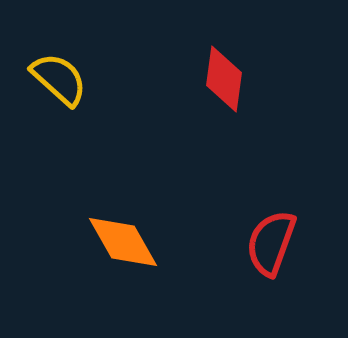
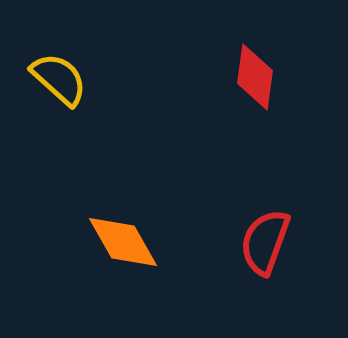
red diamond: moved 31 px right, 2 px up
red semicircle: moved 6 px left, 1 px up
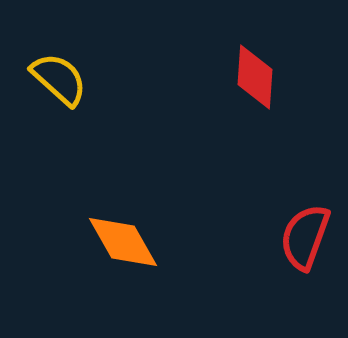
red diamond: rotated 4 degrees counterclockwise
red semicircle: moved 40 px right, 5 px up
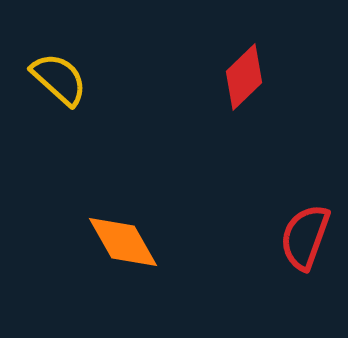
red diamond: moved 11 px left; rotated 42 degrees clockwise
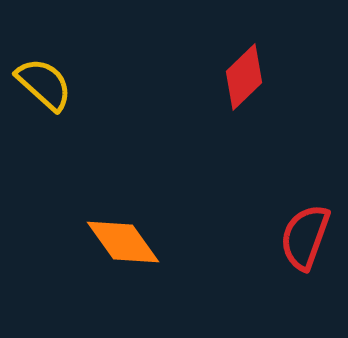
yellow semicircle: moved 15 px left, 5 px down
orange diamond: rotated 6 degrees counterclockwise
